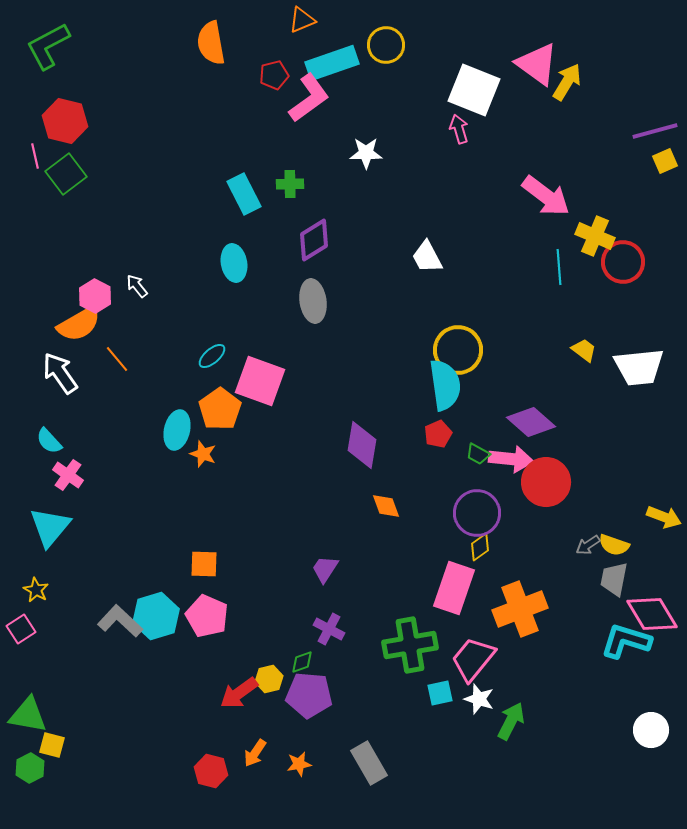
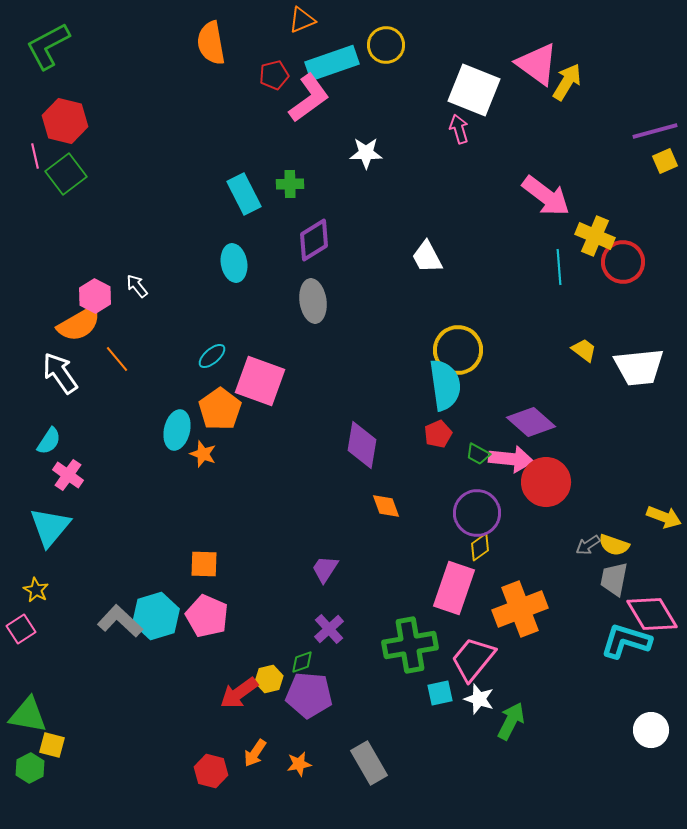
cyan semicircle at (49, 441): rotated 104 degrees counterclockwise
purple cross at (329, 629): rotated 20 degrees clockwise
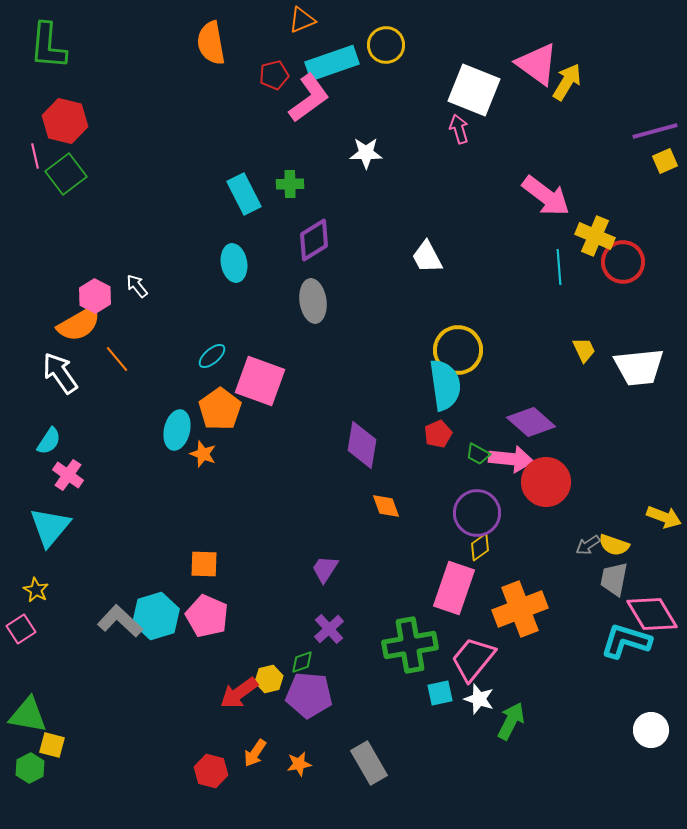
green L-shape at (48, 46): rotated 57 degrees counterclockwise
yellow trapezoid at (584, 350): rotated 28 degrees clockwise
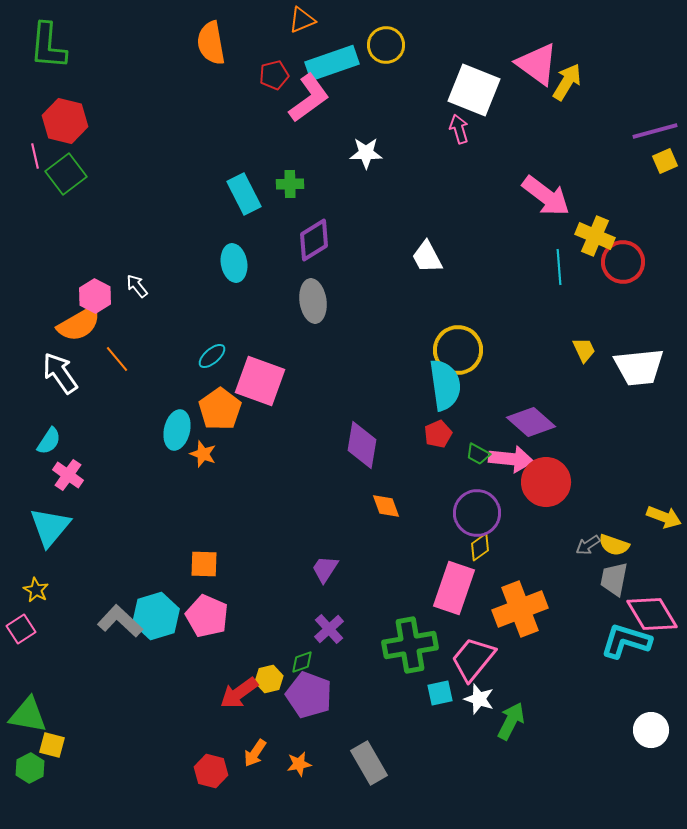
purple pentagon at (309, 695): rotated 15 degrees clockwise
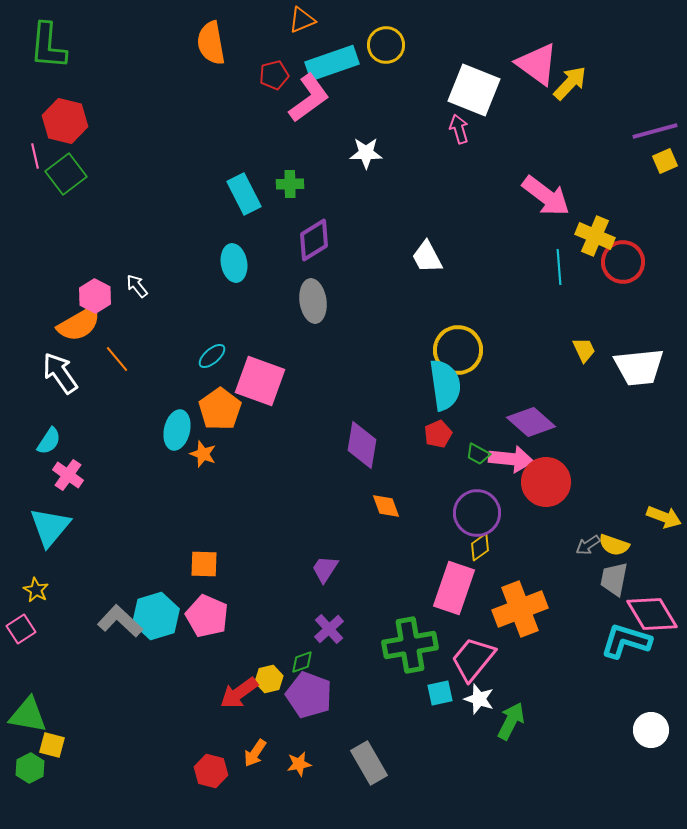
yellow arrow at (567, 82): moved 3 px right, 1 px down; rotated 12 degrees clockwise
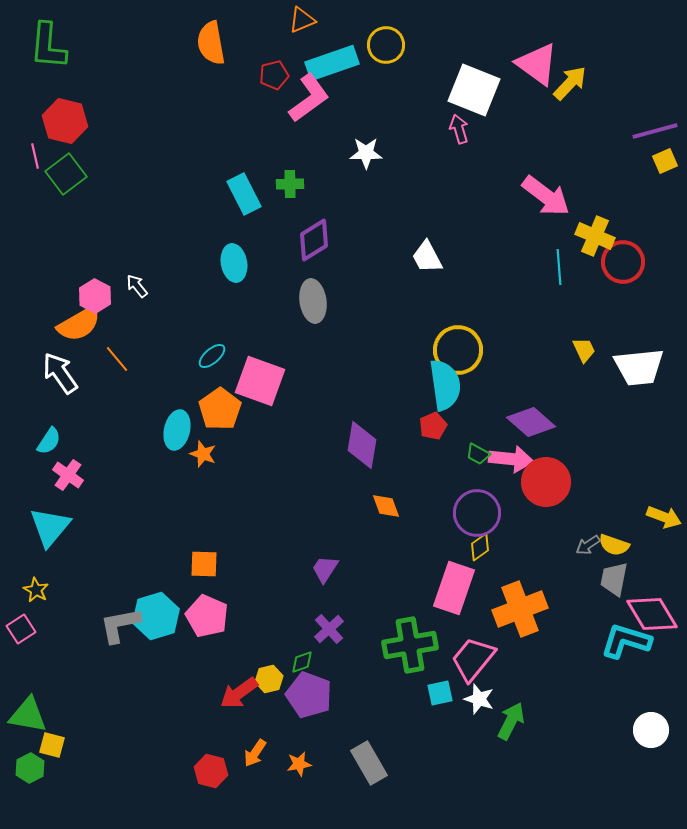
red pentagon at (438, 434): moved 5 px left, 8 px up
gray L-shape at (120, 621): moved 4 px down; rotated 54 degrees counterclockwise
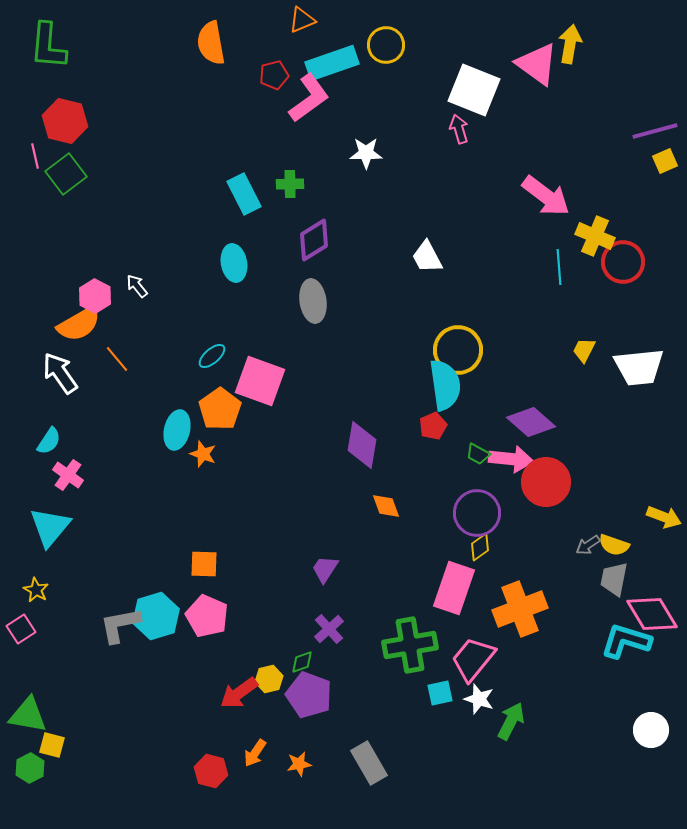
yellow arrow at (570, 83): moved 39 px up; rotated 33 degrees counterclockwise
yellow trapezoid at (584, 350): rotated 128 degrees counterclockwise
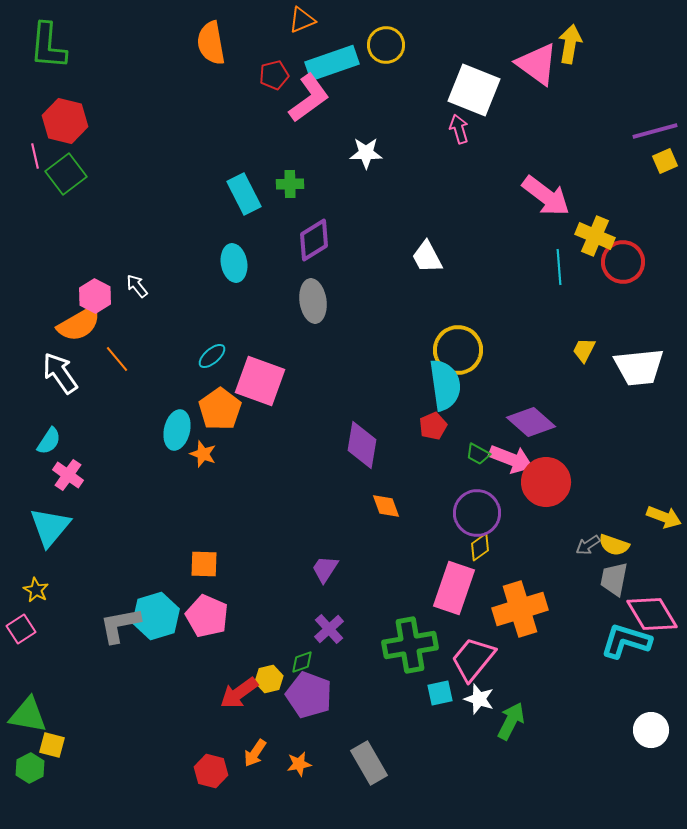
pink arrow at (511, 459): rotated 15 degrees clockwise
orange cross at (520, 609): rotated 4 degrees clockwise
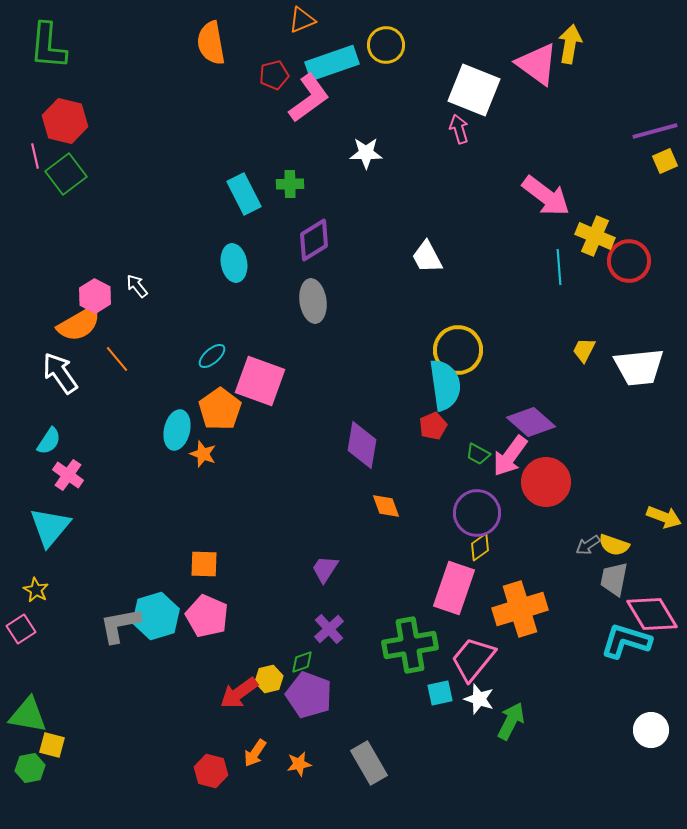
red circle at (623, 262): moved 6 px right, 1 px up
pink arrow at (511, 459): moved 1 px left, 3 px up; rotated 105 degrees clockwise
green hexagon at (30, 768): rotated 16 degrees clockwise
